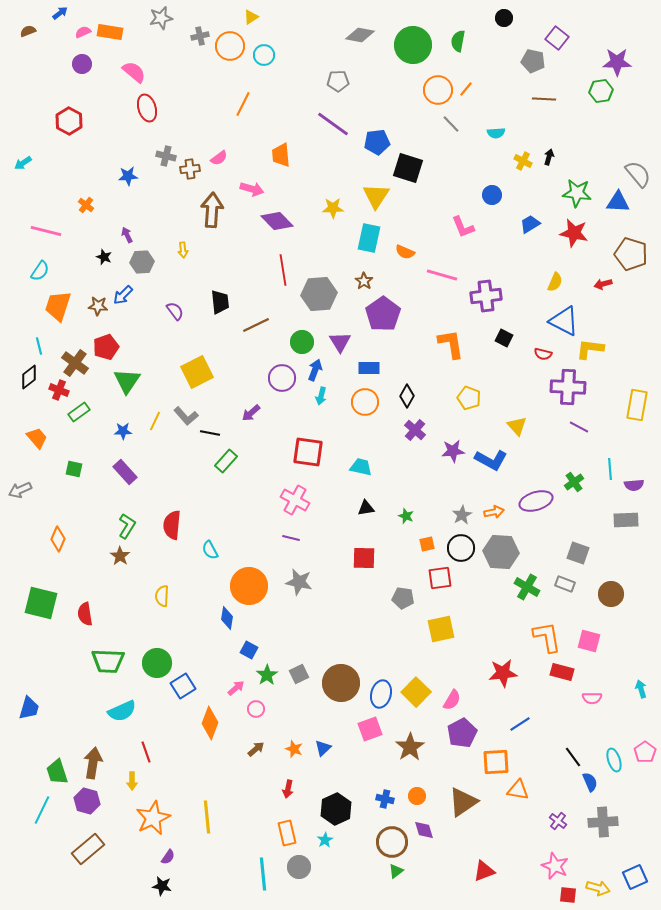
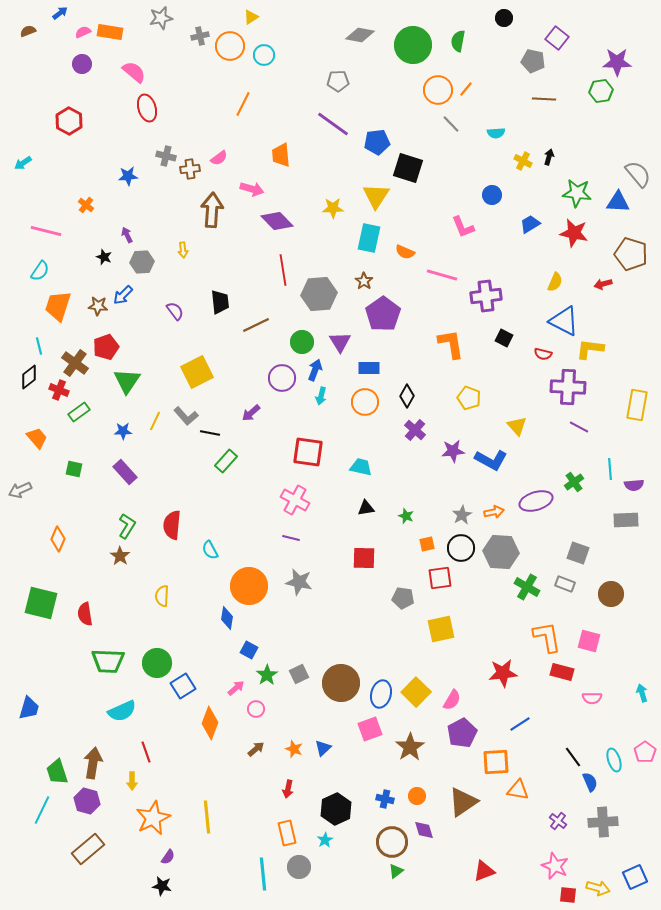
cyan arrow at (641, 689): moved 1 px right, 4 px down
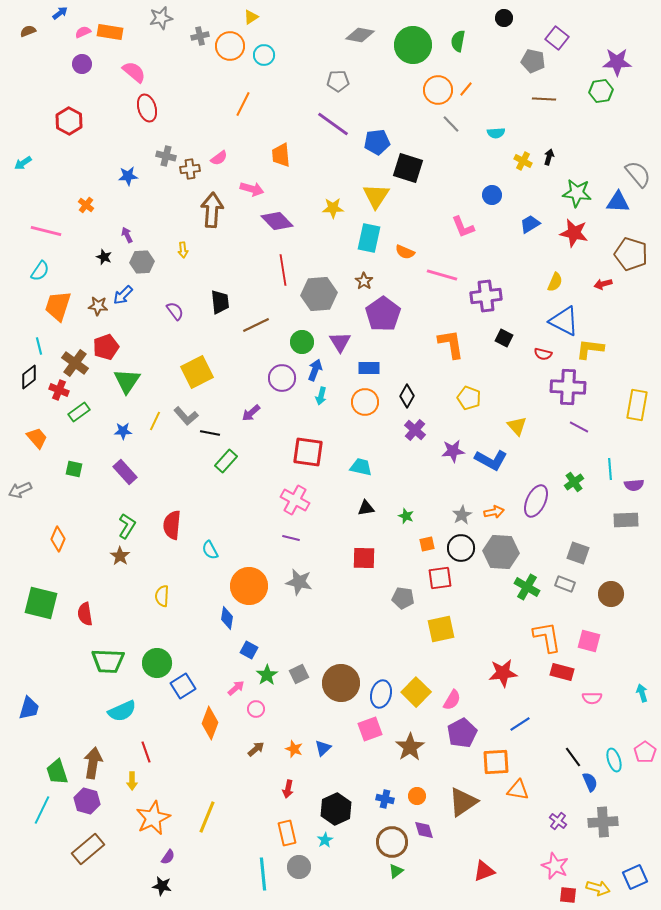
purple ellipse at (536, 501): rotated 48 degrees counterclockwise
yellow line at (207, 817): rotated 28 degrees clockwise
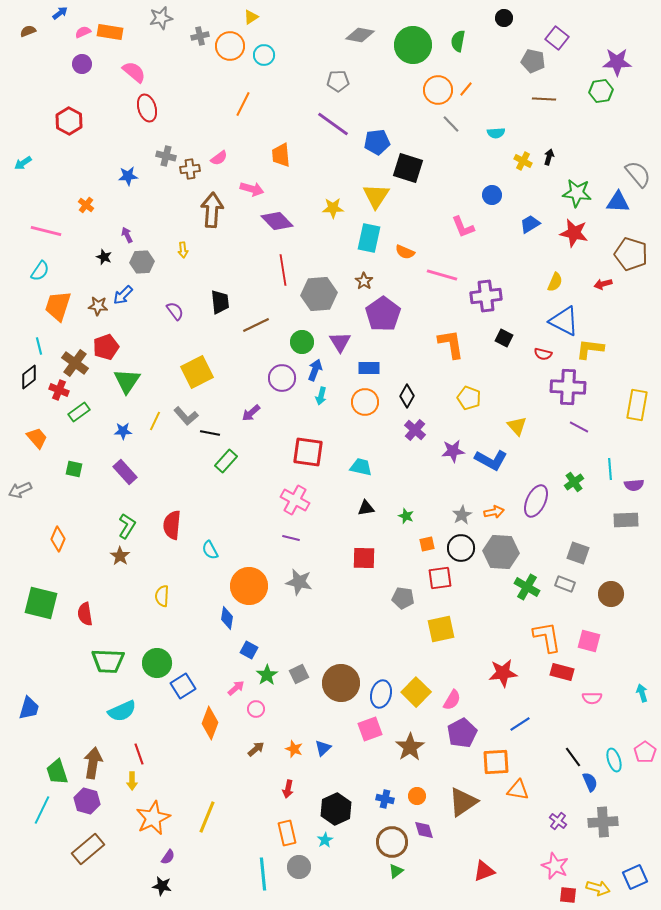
red line at (146, 752): moved 7 px left, 2 px down
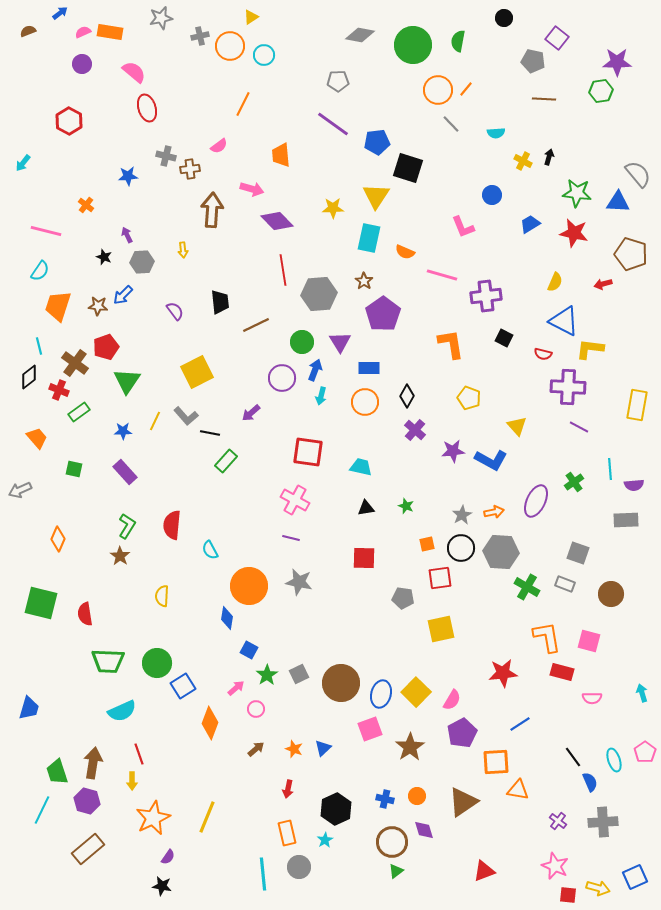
pink semicircle at (219, 158): moved 12 px up
cyan arrow at (23, 163): rotated 18 degrees counterclockwise
green star at (406, 516): moved 10 px up
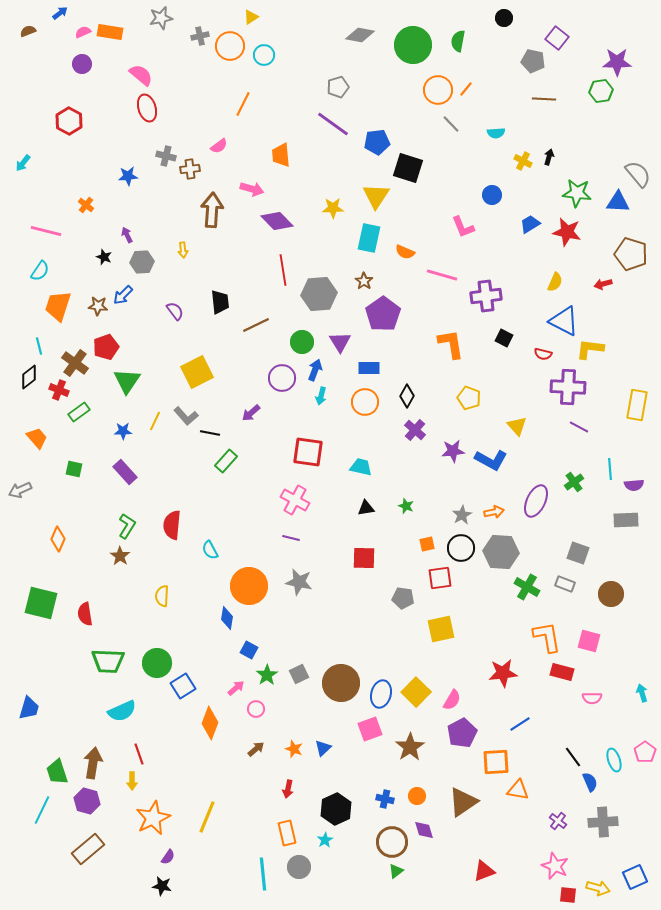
pink semicircle at (134, 72): moved 7 px right, 3 px down
gray pentagon at (338, 81): moved 6 px down; rotated 15 degrees counterclockwise
red star at (574, 233): moved 7 px left, 1 px up
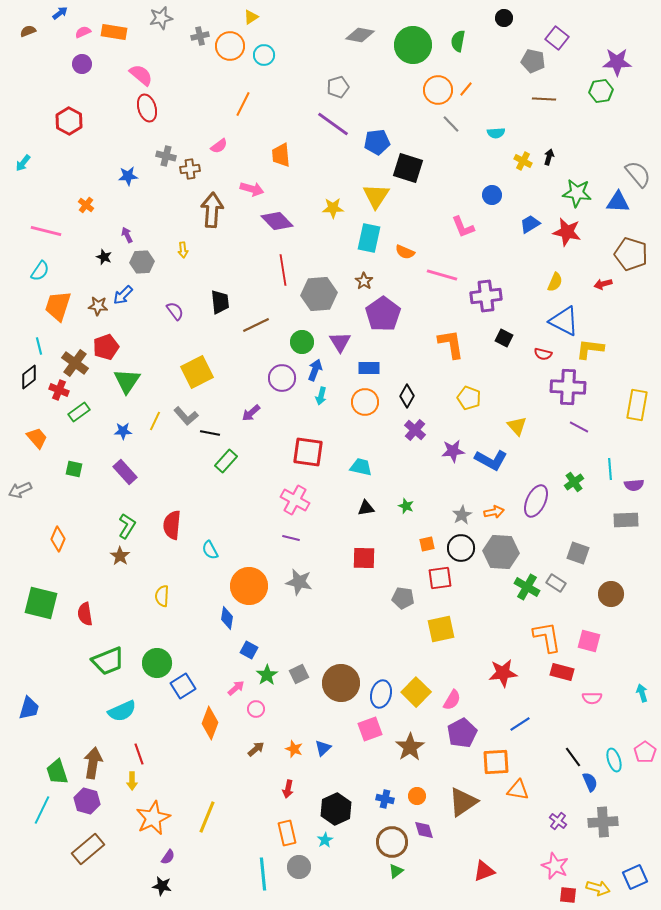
orange rectangle at (110, 32): moved 4 px right
gray rectangle at (565, 584): moved 9 px left, 1 px up; rotated 12 degrees clockwise
green trapezoid at (108, 661): rotated 24 degrees counterclockwise
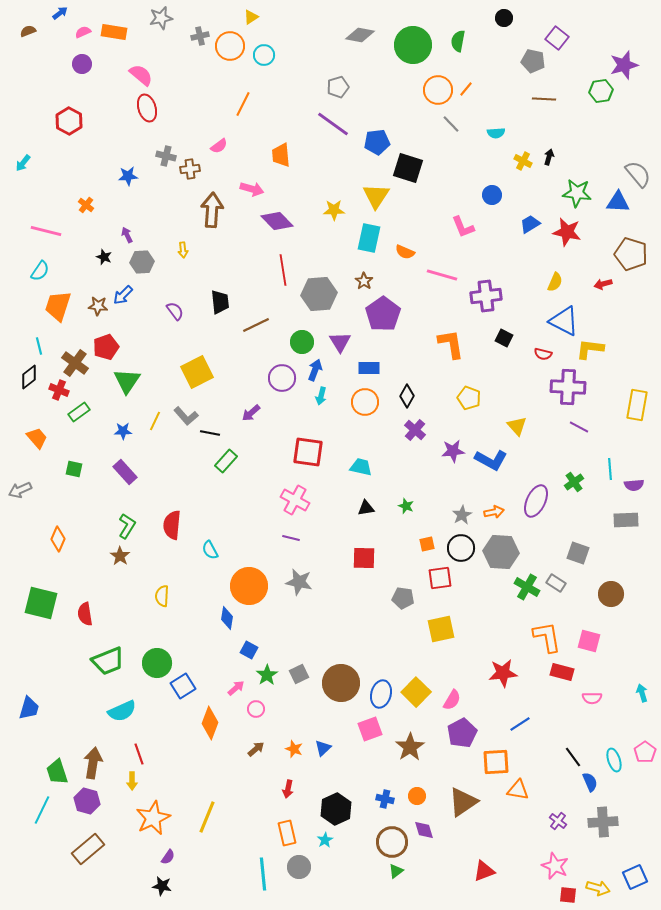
purple star at (617, 62): moved 7 px right, 3 px down; rotated 16 degrees counterclockwise
yellow star at (333, 208): moved 1 px right, 2 px down
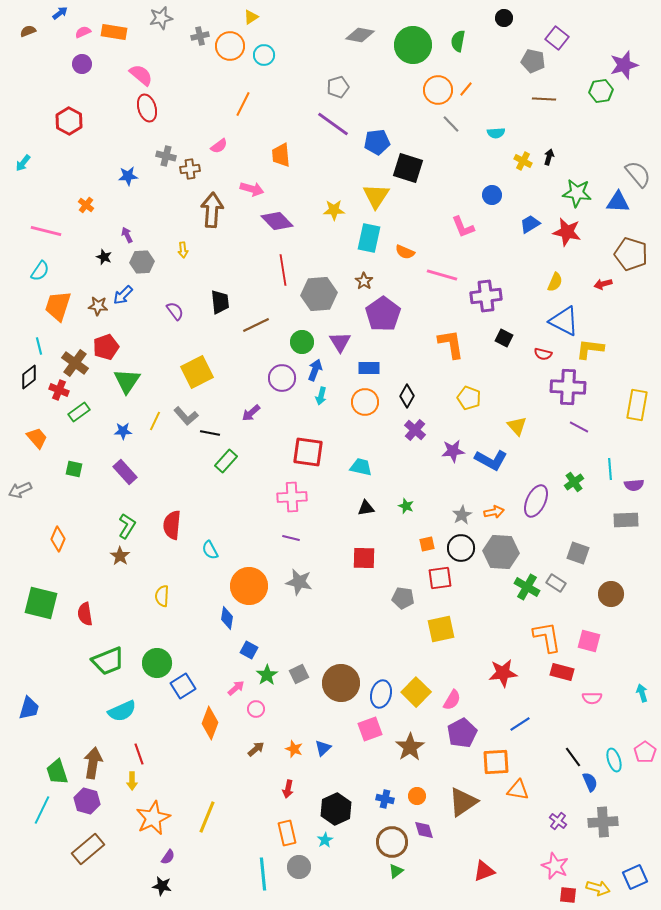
pink cross at (295, 500): moved 3 px left, 3 px up; rotated 32 degrees counterclockwise
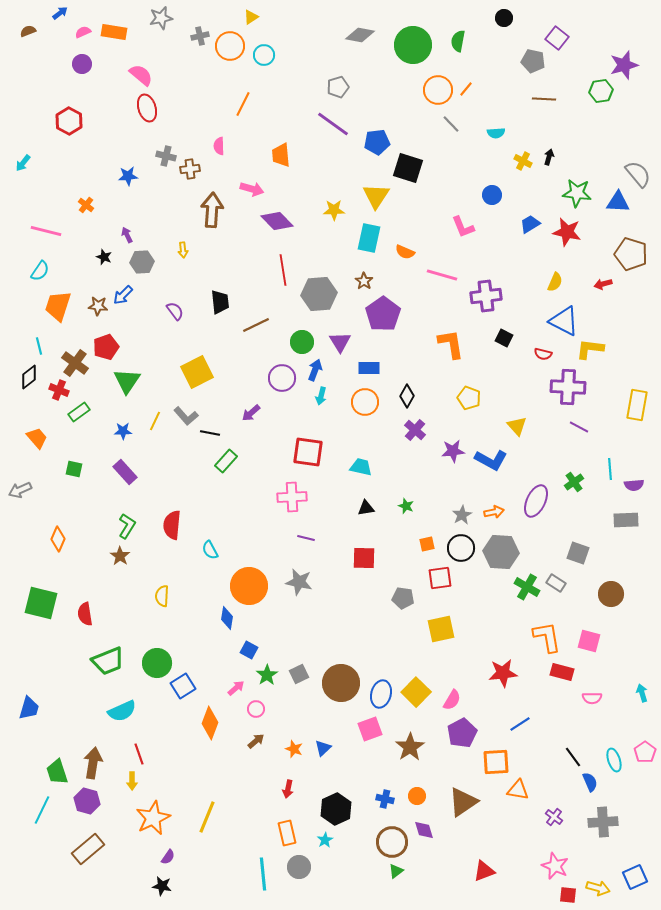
pink semicircle at (219, 146): rotated 126 degrees clockwise
purple line at (291, 538): moved 15 px right
brown arrow at (256, 749): moved 8 px up
purple cross at (558, 821): moved 4 px left, 4 px up
